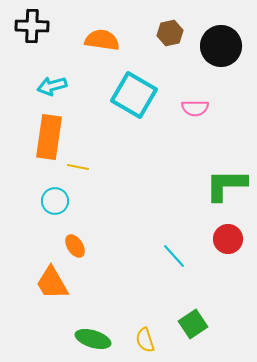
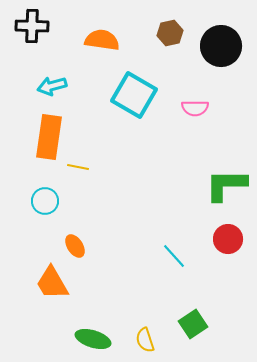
cyan circle: moved 10 px left
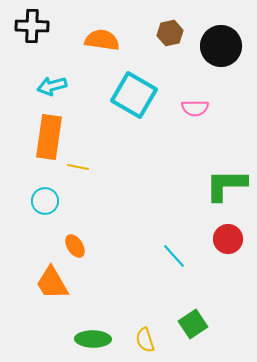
green ellipse: rotated 16 degrees counterclockwise
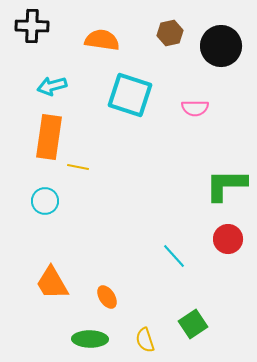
cyan square: moved 4 px left; rotated 12 degrees counterclockwise
orange ellipse: moved 32 px right, 51 px down
green ellipse: moved 3 px left
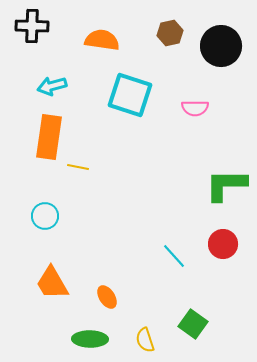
cyan circle: moved 15 px down
red circle: moved 5 px left, 5 px down
green square: rotated 20 degrees counterclockwise
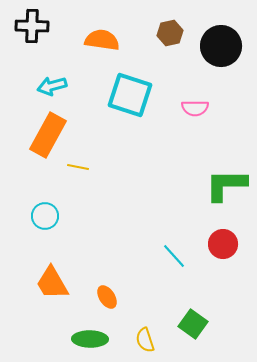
orange rectangle: moved 1 px left, 2 px up; rotated 21 degrees clockwise
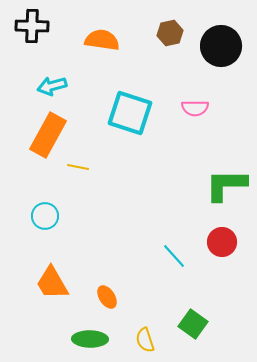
cyan square: moved 18 px down
red circle: moved 1 px left, 2 px up
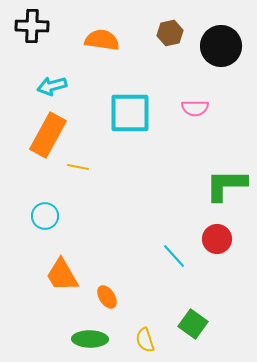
cyan square: rotated 18 degrees counterclockwise
red circle: moved 5 px left, 3 px up
orange trapezoid: moved 10 px right, 8 px up
